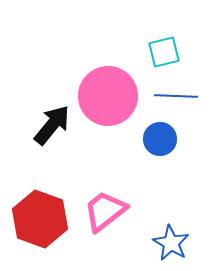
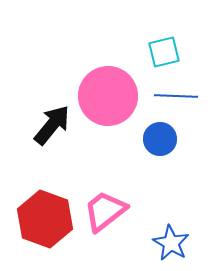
red hexagon: moved 5 px right
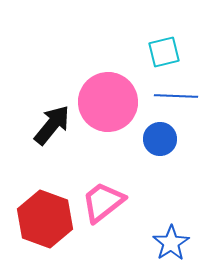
pink circle: moved 6 px down
pink trapezoid: moved 2 px left, 9 px up
blue star: rotated 9 degrees clockwise
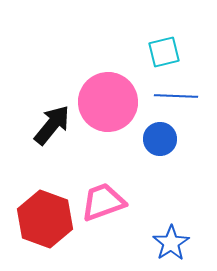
pink trapezoid: rotated 18 degrees clockwise
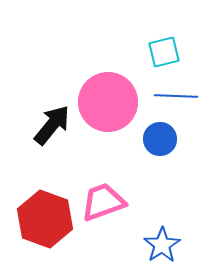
blue star: moved 9 px left, 2 px down
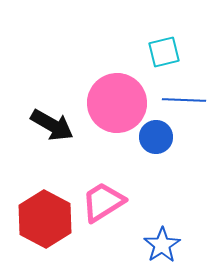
blue line: moved 8 px right, 4 px down
pink circle: moved 9 px right, 1 px down
black arrow: rotated 81 degrees clockwise
blue circle: moved 4 px left, 2 px up
pink trapezoid: rotated 12 degrees counterclockwise
red hexagon: rotated 8 degrees clockwise
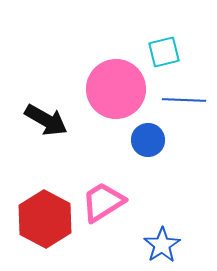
pink circle: moved 1 px left, 14 px up
black arrow: moved 6 px left, 5 px up
blue circle: moved 8 px left, 3 px down
